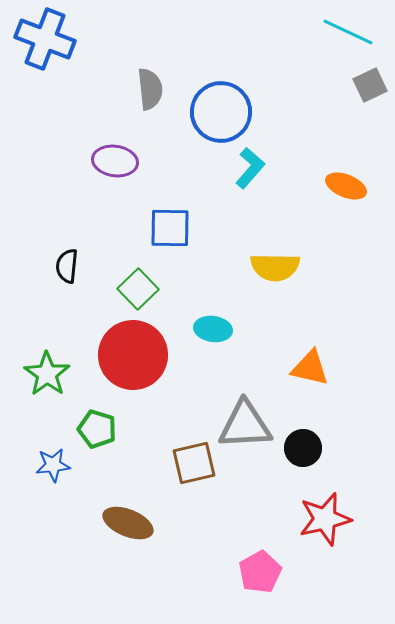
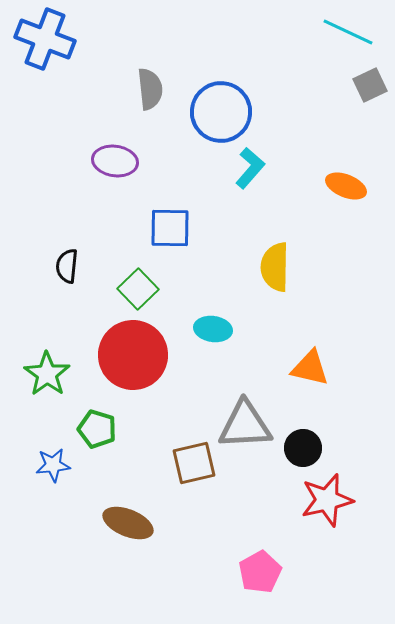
yellow semicircle: rotated 90 degrees clockwise
red star: moved 2 px right, 19 px up
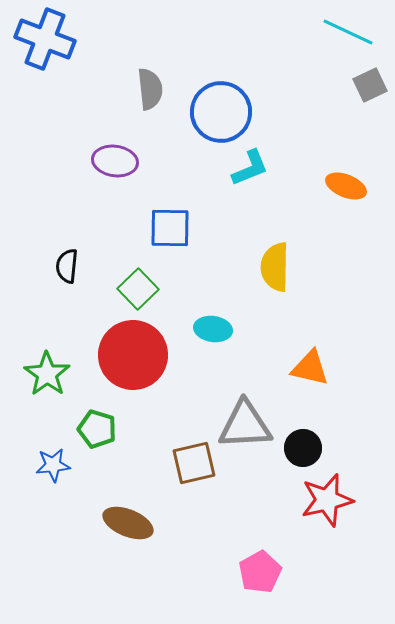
cyan L-shape: rotated 27 degrees clockwise
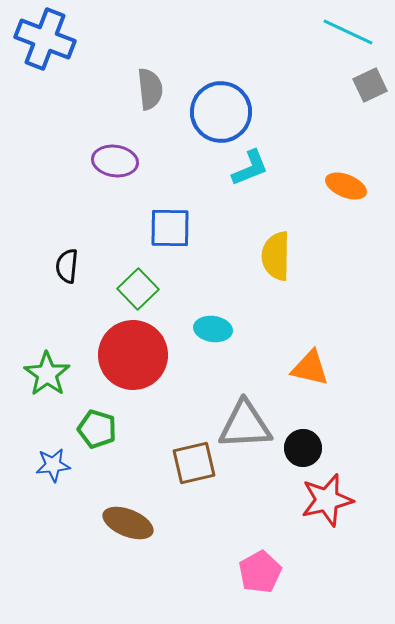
yellow semicircle: moved 1 px right, 11 px up
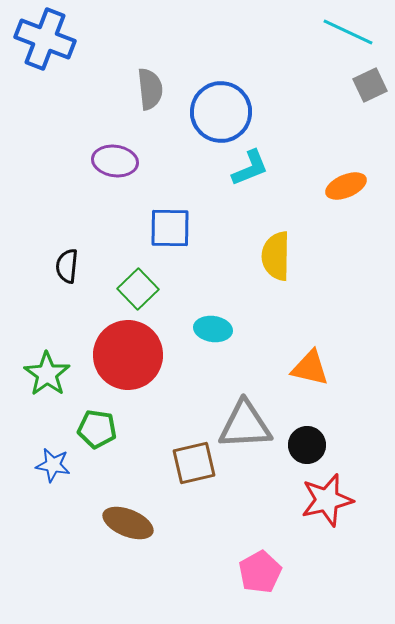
orange ellipse: rotated 45 degrees counterclockwise
red circle: moved 5 px left
green pentagon: rotated 9 degrees counterclockwise
black circle: moved 4 px right, 3 px up
blue star: rotated 16 degrees clockwise
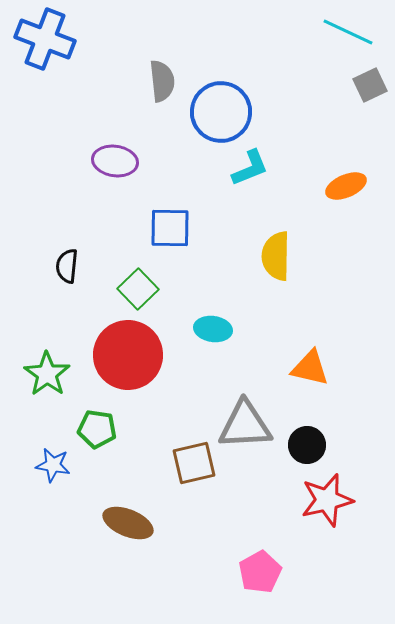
gray semicircle: moved 12 px right, 8 px up
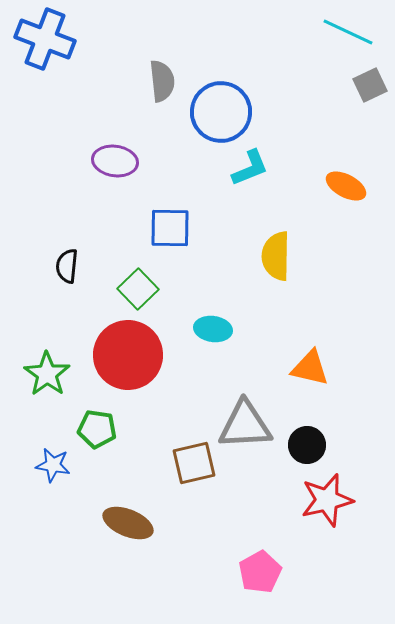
orange ellipse: rotated 51 degrees clockwise
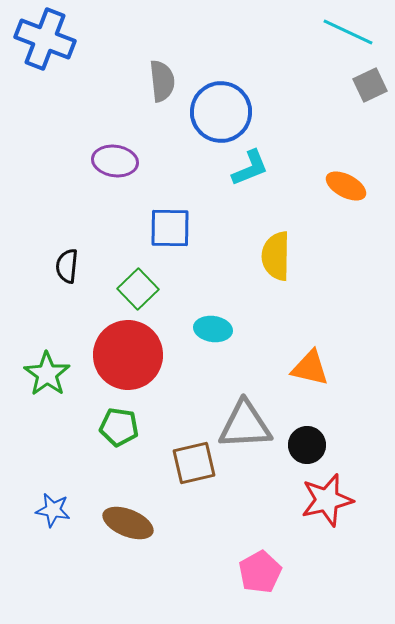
green pentagon: moved 22 px right, 2 px up
blue star: moved 45 px down
